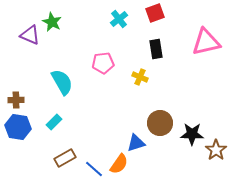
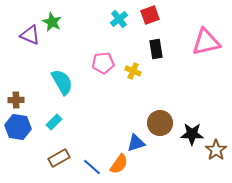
red square: moved 5 px left, 2 px down
yellow cross: moved 7 px left, 6 px up
brown rectangle: moved 6 px left
blue line: moved 2 px left, 2 px up
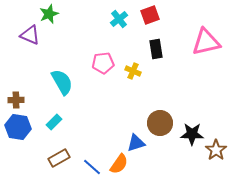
green star: moved 3 px left, 8 px up; rotated 24 degrees clockwise
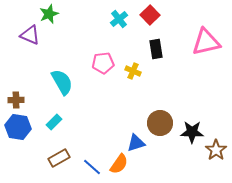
red square: rotated 24 degrees counterclockwise
black star: moved 2 px up
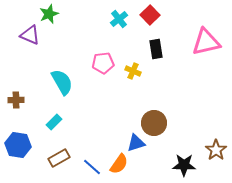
brown circle: moved 6 px left
blue hexagon: moved 18 px down
black star: moved 8 px left, 33 px down
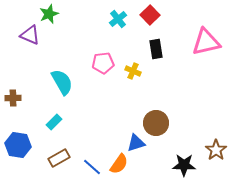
cyan cross: moved 1 px left
brown cross: moved 3 px left, 2 px up
brown circle: moved 2 px right
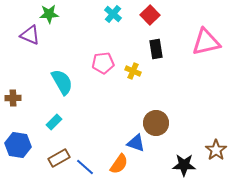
green star: rotated 18 degrees clockwise
cyan cross: moved 5 px left, 5 px up; rotated 12 degrees counterclockwise
blue triangle: rotated 36 degrees clockwise
blue line: moved 7 px left
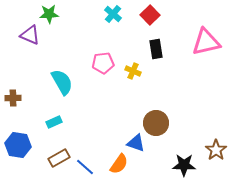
cyan rectangle: rotated 21 degrees clockwise
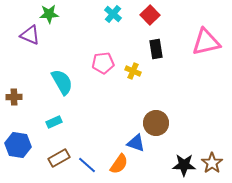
brown cross: moved 1 px right, 1 px up
brown star: moved 4 px left, 13 px down
blue line: moved 2 px right, 2 px up
